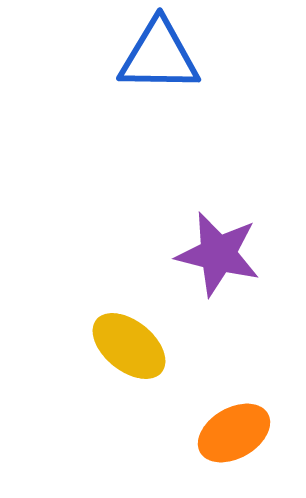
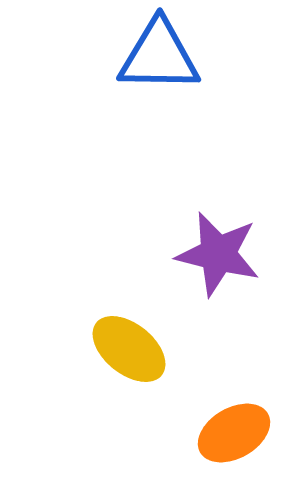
yellow ellipse: moved 3 px down
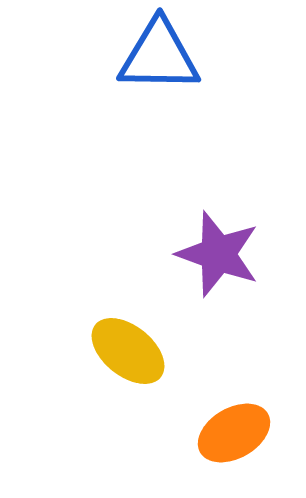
purple star: rotated 6 degrees clockwise
yellow ellipse: moved 1 px left, 2 px down
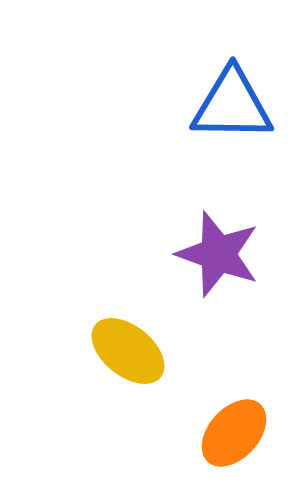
blue triangle: moved 73 px right, 49 px down
orange ellipse: rotated 18 degrees counterclockwise
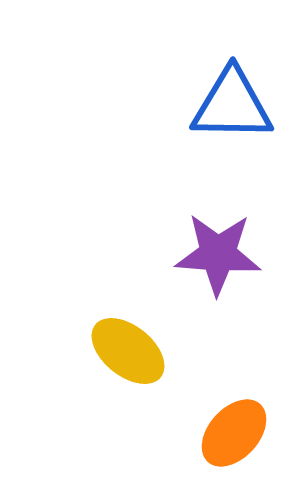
purple star: rotated 16 degrees counterclockwise
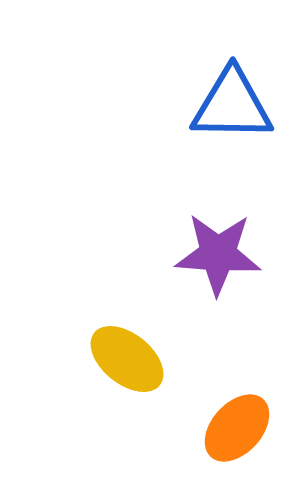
yellow ellipse: moved 1 px left, 8 px down
orange ellipse: moved 3 px right, 5 px up
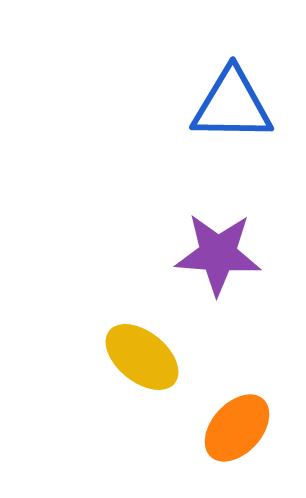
yellow ellipse: moved 15 px right, 2 px up
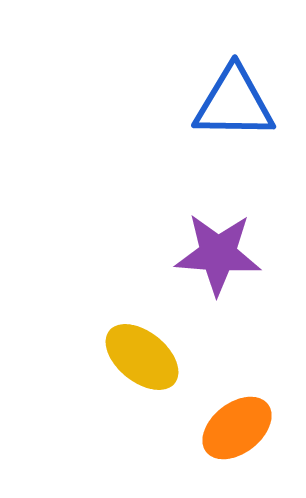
blue triangle: moved 2 px right, 2 px up
orange ellipse: rotated 10 degrees clockwise
